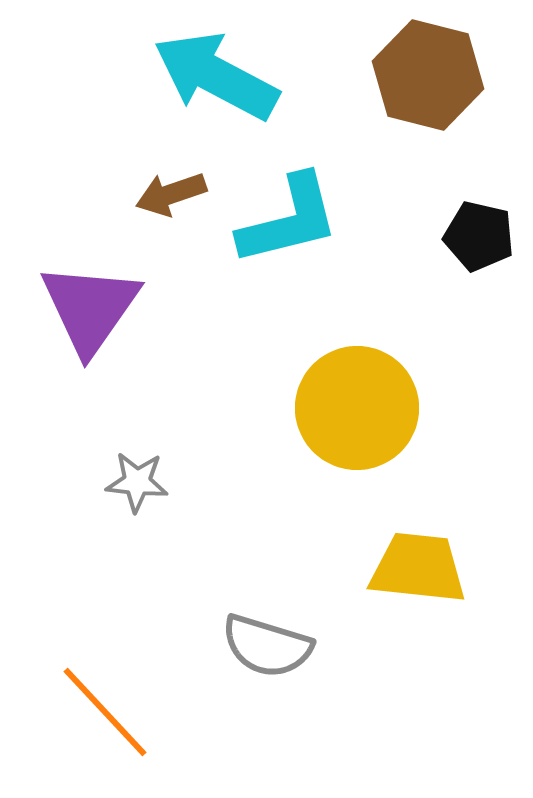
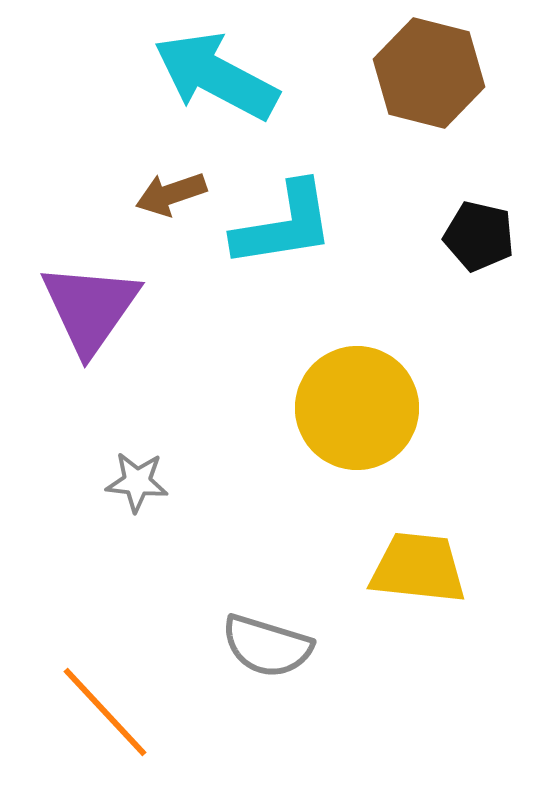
brown hexagon: moved 1 px right, 2 px up
cyan L-shape: moved 5 px left, 5 px down; rotated 5 degrees clockwise
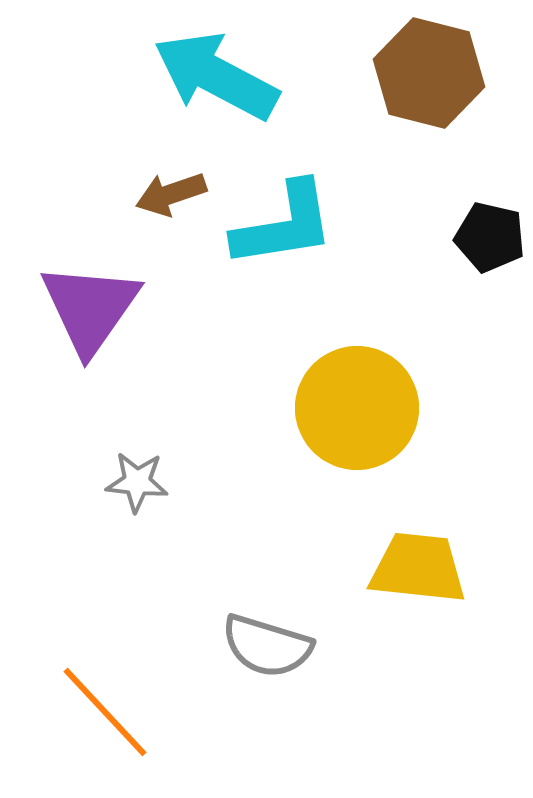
black pentagon: moved 11 px right, 1 px down
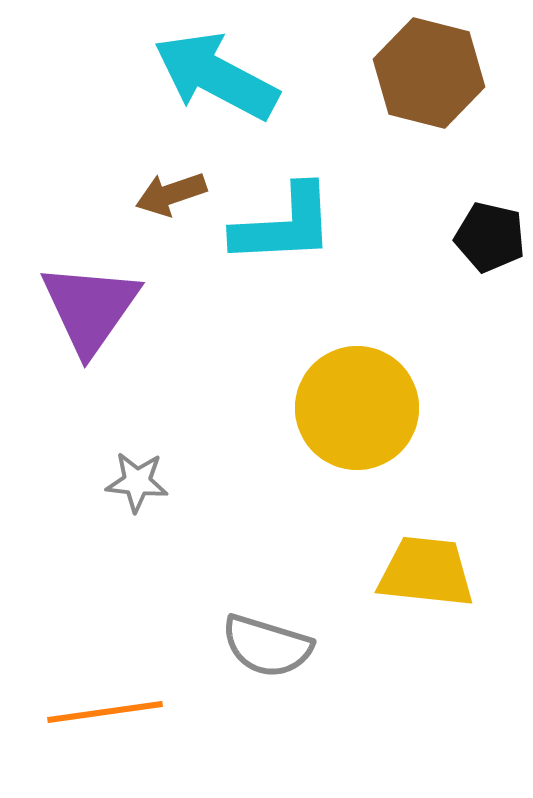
cyan L-shape: rotated 6 degrees clockwise
yellow trapezoid: moved 8 px right, 4 px down
orange line: rotated 55 degrees counterclockwise
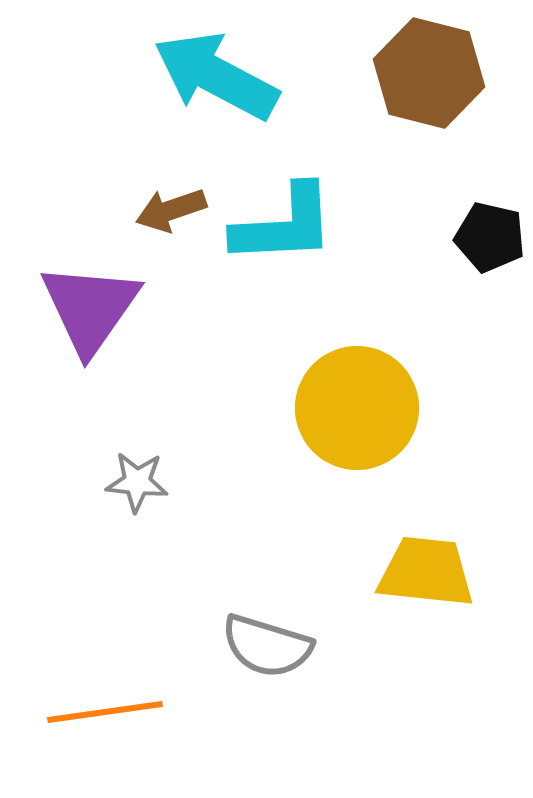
brown arrow: moved 16 px down
